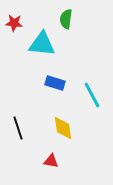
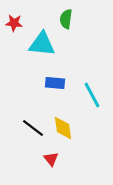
blue rectangle: rotated 12 degrees counterclockwise
black line: moved 15 px right; rotated 35 degrees counterclockwise
red triangle: moved 2 px up; rotated 42 degrees clockwise
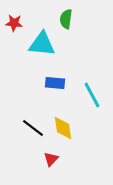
red triangle: rotated 21 degrees clockwise
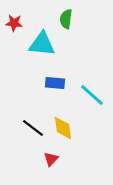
cyan line: rotated 20 degrees counterclockwise
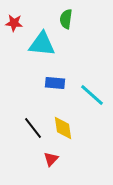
black line: rotated 15 degrees clockwise
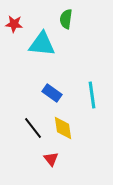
red star: moved 1 px down
blue rectangle: moved 3 px left, 10 px down; rotated 30 degrees clockwise
cyan line: rotated 40 degrees clockwise
red triangle: rotated 21 degrees counterclockwise
